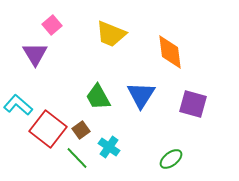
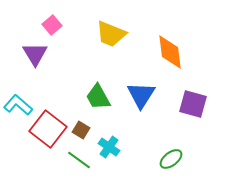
brown square: rotated 24 degrees counterclockwise
green line: moved 2 px right, 2 px down; rotated 10 degrees counterclockwise
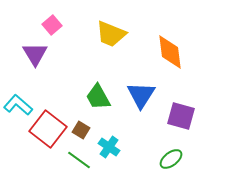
purple square: moved 12 px left, 12 px down
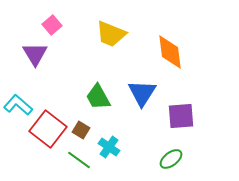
blue triangle: moved 1 px right, 2 px up
purple square: rotated 20 degrees counterclockwise
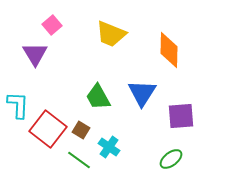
orange diamond: moved 1 px left, 2 px up; rotated 9 degrees clockwise
cyan L-shape: rotated 52 degrees clockwise
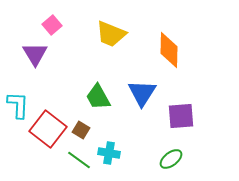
cyan cross: moved 6 px down; rotated 25 degrees counterclockwise
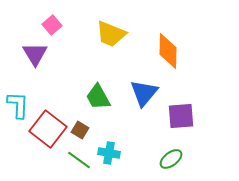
orange diamond: moved 1 px left, 1 px down
blue triangle: moved 2 px right; rotated 8 degrees clockwise
brown square: moved 1 px left
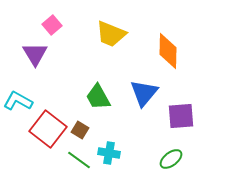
cyan L-shape: moved 4 px up; rotated 64 degrees counterclockwise
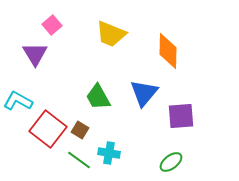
green ellipse: moved 3 px down
